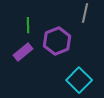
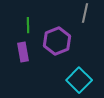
purple rectangle: rotated 60 degrees counterclockwise
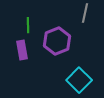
purple rectangle: moved 1 px left, 2 px up
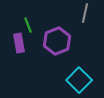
green line: rotated 21 degrees counterclockwise
purple rectangle: moved 3 px left, 7 px up
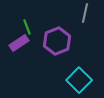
green line: moved 1 px left, 2 px down
purple rectangle: rotated 66 degrees clockwise
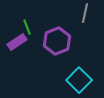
purple rectangle: moved 2 px left, 1 px up
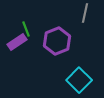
green line: moved 1 px left, 2 px down
